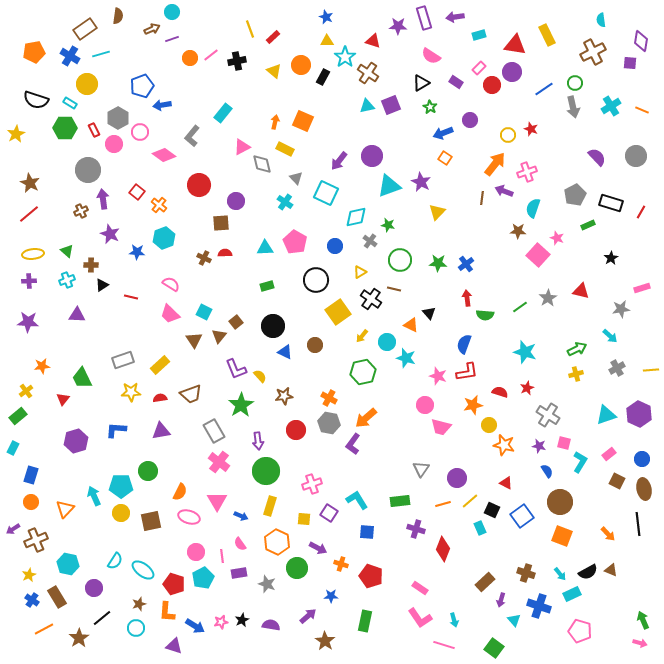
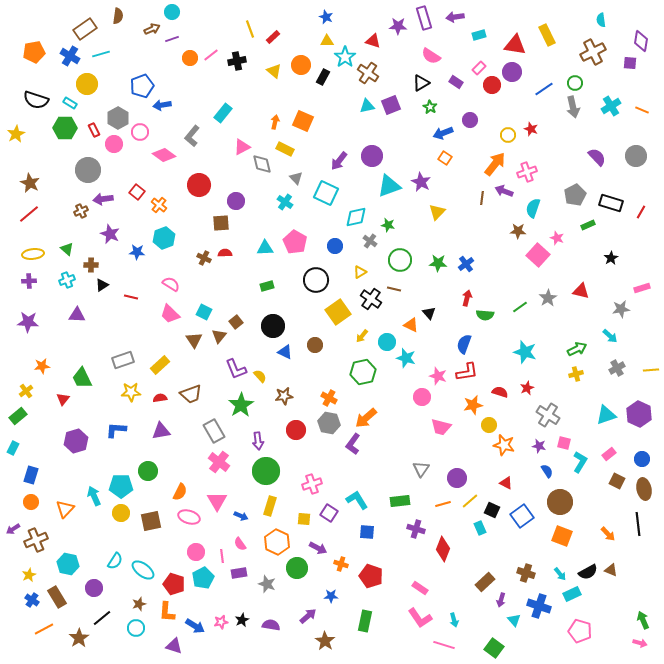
purple arrow at (103, 199): rotated 90 degrees counterclockwise
green triangle at (67, 251): moved 2 px up
red arrow at (467, 298): rotated 21 degrees clockwise
pink circle at (425, 405): moved 3 px left, 8 px up
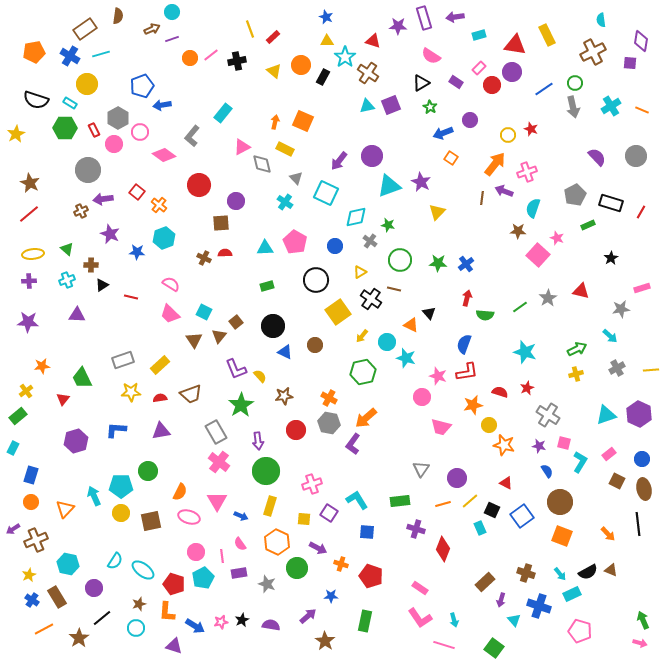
orange square at (445, 158): moved 6 px right
gray rectangle at (214, 431): moved 2 px right, 1 px down
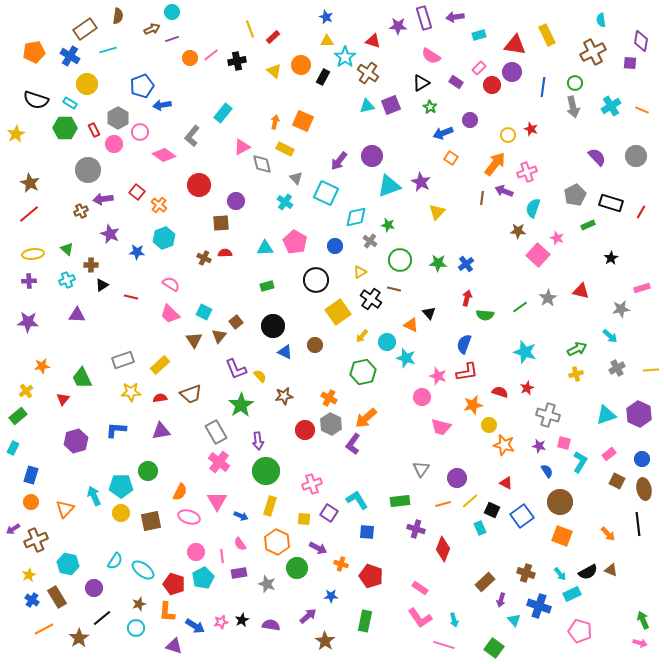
cyan line at (101, 54): moved 7 px right, 4 px up
blue line at (544, 89): moved 1 px left, 2 px up; rotated 48 degrees counterclockwise
gray cross at (548, 415): rotated 15 degrees counterclockwise
gray hexagon at (329, 423): moved 2 px right, 1 px down; rotated 15 degrees clockwise
red circle at (296, 430): moved 9 px right
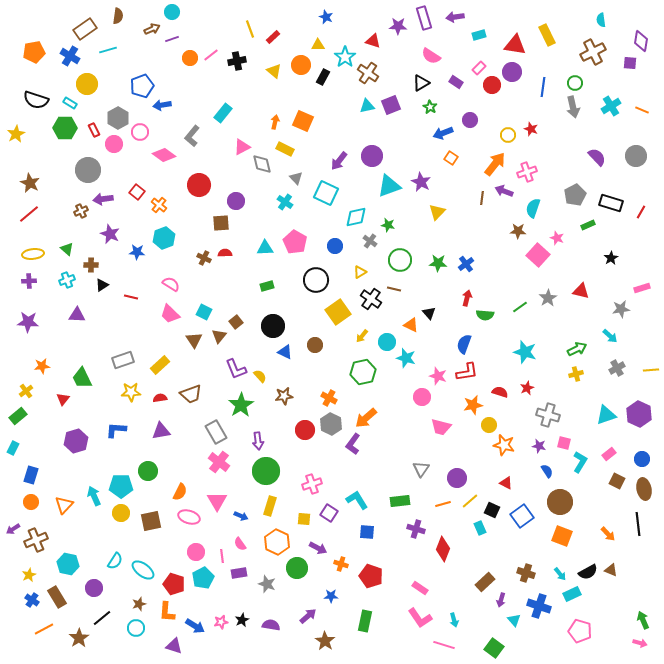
yellow triangle at (327, 41): moved 9 px left, 4 px down
orange triangle at (65, 509): moved 1 px left, 4 px up
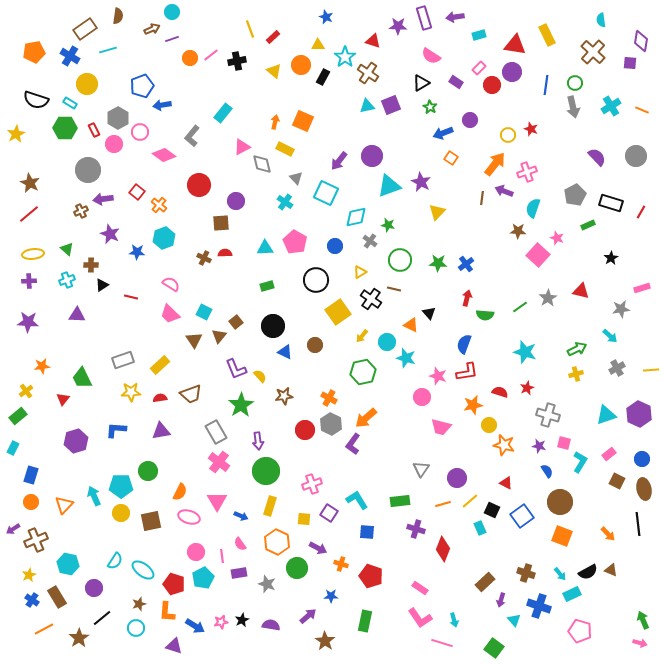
brown cross at (593, 52): rotated 20 degrees counterclockwise
blue line at (543, 87): moved 3 px right, 2 px up
pink line at (444, 645): moved 2 px left, 2 px up
